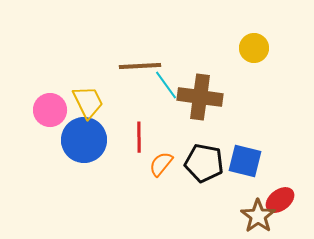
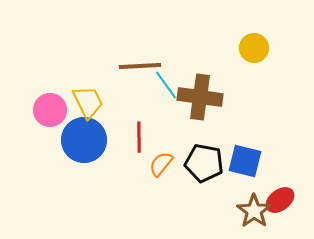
brown star: moved 4 px left, 5 px up
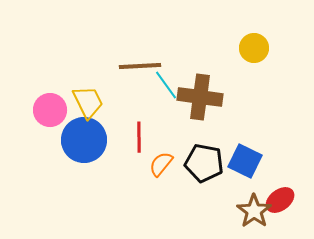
blue square: rotated 12 degrees clockwise
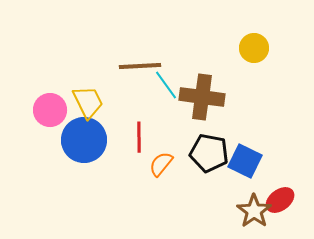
brown cross: moved 2 px right
black pentagon: moved 5 px right, 10 px up
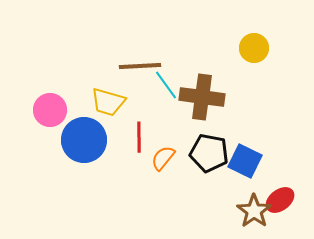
yellow trapezoid: moved 20 px right; rotated 132 degrees clockwise
orange semicircle: moved 2 px right, 6 px up
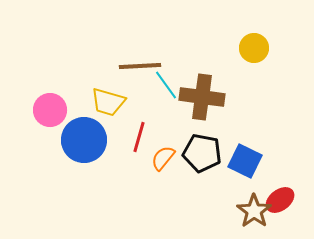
red line: rotated 16 degrees clockwise
black pentagon: moved 7 px left
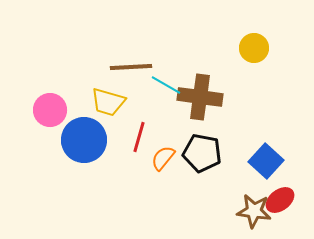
brown line: moved 9 px left, 1 px down
cyan line: rotated 24 degrees counterclockwise
brown cross: moved 2 px left
blue square: moved 21 px right; rotated 16 degrees clockwise
brown star: rotated 28 degrees counterclockwise
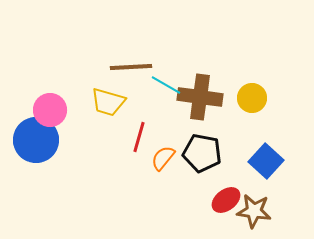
yellow circle: moved 2 px left, 50 px down
blue circle: moved 48 px left
red ellipse: moved 54 px left
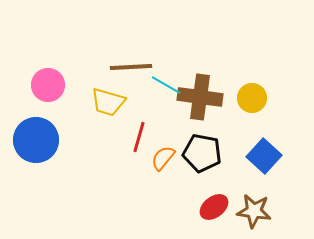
pink circle: moved 2 px left, 25 px up
blue square: moved 2 px left, 5 px up
red ellipse: moved 12 px left, 7 px down
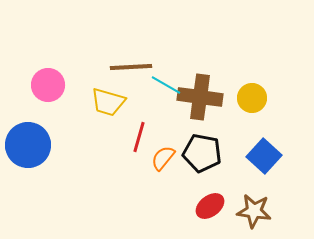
blue circle: moved 8 px left, 5 px down
red ellipse: moved 4 px left, 1 px up
